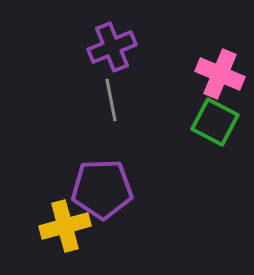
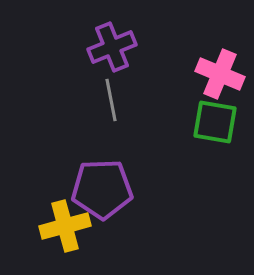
green square: rotated 18 degrees counterclockwise
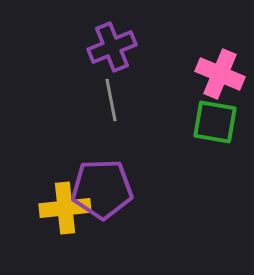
yellow cross: moved 18 px up; rotated 9 degrees clockwise
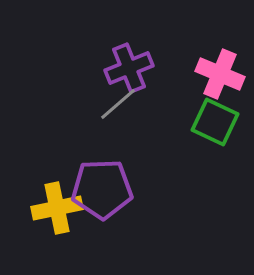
purple cross: moved 17 px right, 21 px down
gray line: moved 7 px right, 4 px down; rotated 60 degrees clockwise
green square: rotated 15 degrees clockwise
yellow cross: moved 8 px left; rotated 6 degrees counterclockwise
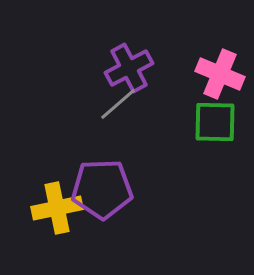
purple cross: rotated 6 degrees counterclockwise
green square: rotated 24 degrees counterclockwise
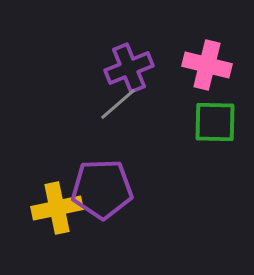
purple cross: rotated 6 degrees clockwise
pink cross: moved 13 px left, 9 px up; rotated 9 degrees counterclockwise
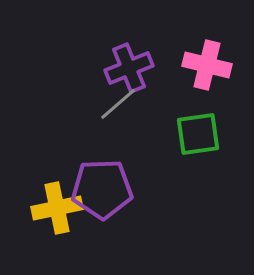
green square: moved 17 px left, 12 px down; rotated 9 degrees counterclockwise
